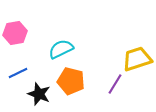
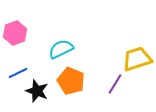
pink hexagon: rotated 10 degrees counterclockwise
orange pentagon: rotated 8 degrees clockwise
black star: moved 2 px left, 3 px up
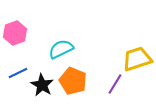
orange pentagon: moved 2 px right
black star: moved 5 px right, 6 px up; rotated 10 degrees clockwise
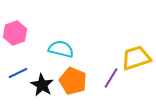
cyan semicircle: rotated 40 degrees clockwise
yellow trapezoid: moved 1 px left, 1 px up
purple line: moved 4 px left, 6 px up
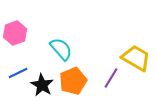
cyan semicircle: rotated 35 degrees clockwise
yellow trapezoid: rotated 48 degrees clockwise
orange pentagon: rotated 28 degrees clockwise
